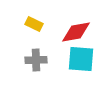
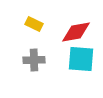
gray cross: moved 2 px left
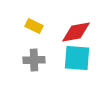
yellow rectangle: moved 2 px down
cyan square: moved 4 px left, 1 px up
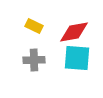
red diamond: moved 2 px left
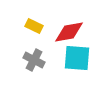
red diamond: moved 5 px left
gray cross: rotated 30 degrees clockwise
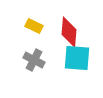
red diamond: rotated 76 degrees counterclockwise
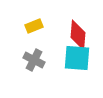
yellow rectangle: rotated 48 degrees counterclockwise
red diamond: moved 9 px right, 3 px down
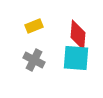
cyan square: moved 1 px left
